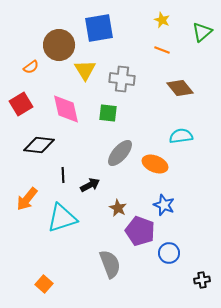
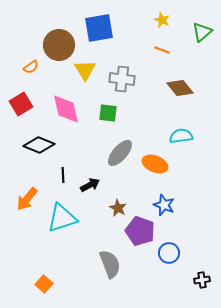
black diamond: rotated 16 degrees clockwise
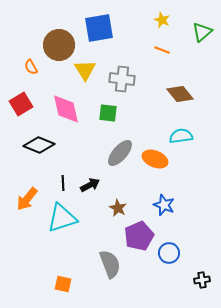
orange semicircle: rotated 98 degrees clockwise
brown diamond: moved 6 px down
orange ellipse: moved 5 px up
black line: moved 8 px down
purple pentagon: moved 1 px left, 5 px down; rotated 28 degrees clockwise
orange square: moved 19 px right; rotated 30 degrees counterclockwise
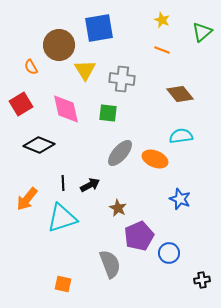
blue star: moved 16 px right, 6 px up
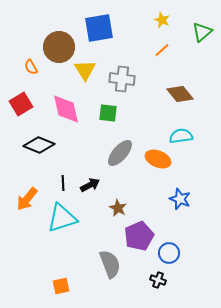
brown circle: moved 2 px down
orange line: rotated 63 degrees counterclockwise
orange ellipse: moved 3 px right
black cross: moved 44 px left; rotated 28 degrees clockwise
orange square: moved 2 px left, 2 px down; rotated 24 degrees counterclockwise
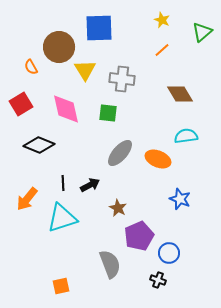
blue square: rotated 8 degrees clockwise
brown diamond: rotated 8 degrees clockwise
cyan semicircle: moved 5 px right
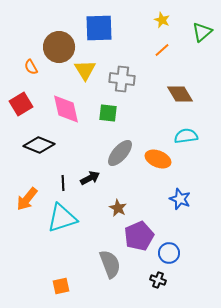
black arrow: moved 7 px up
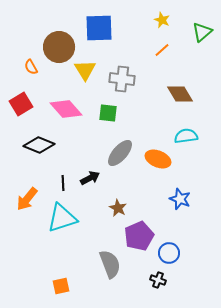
pink diamond: rotated 28 degrees counterclockwise
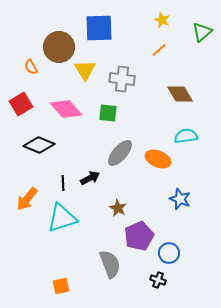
orange line: moved 3 px left
